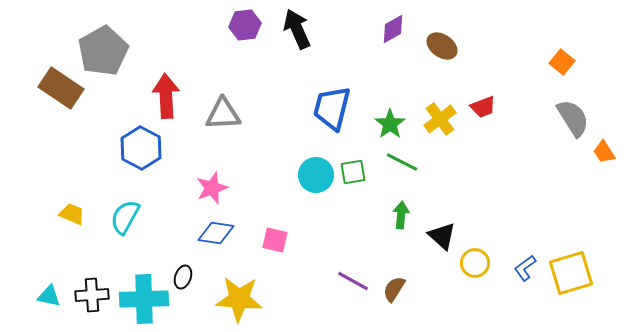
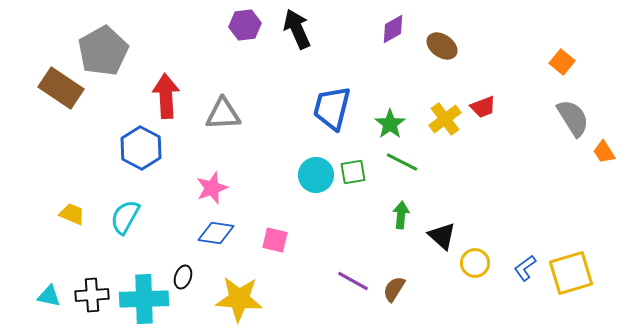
yellow cross: moved 5 px right
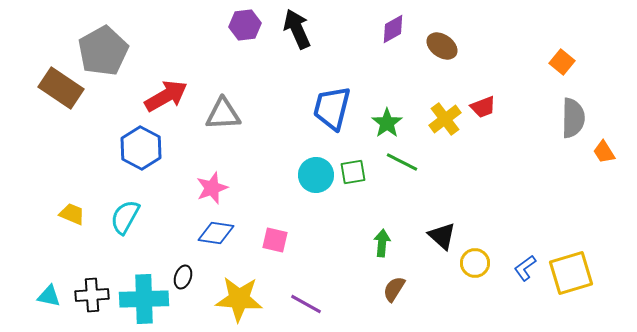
red arrow: rotated 63 degrees clockwise
gray semicircle: rotated 33 degrees clockwise
green star: moved 3 px left, 1 px up
green arrow: moved 19 px left, 28 px down
purple line: moved 47 px left, 23 px down
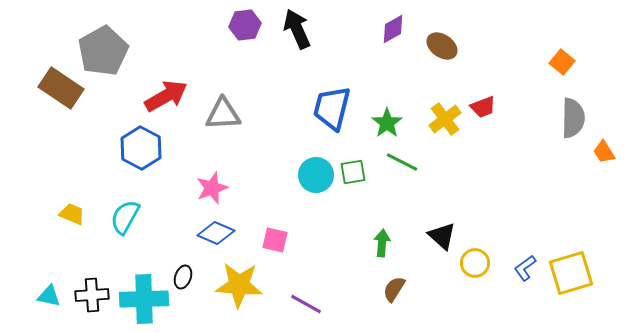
blue diamond: rotated 15 degrees clockwise
yellow star: moved 14 px up
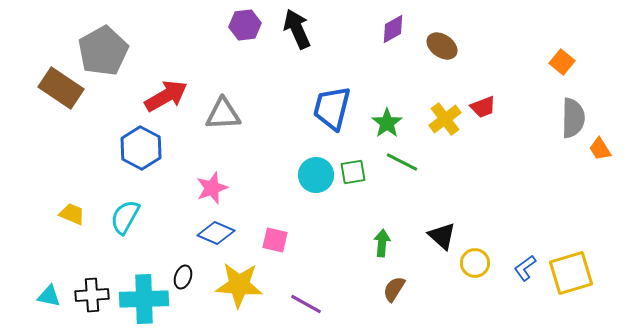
orange trapezoid: moved 4 px left, 3 px up
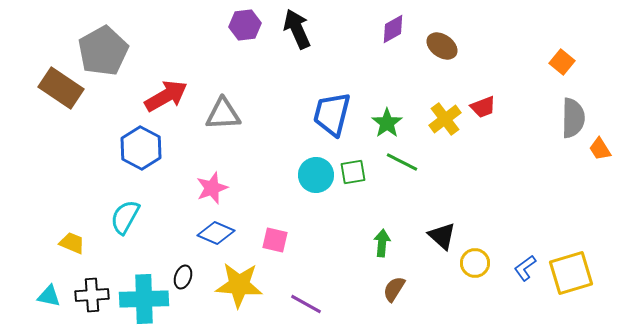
blue trapezoid: moved 6 px down
yellow trapezoid: moved 29 px down
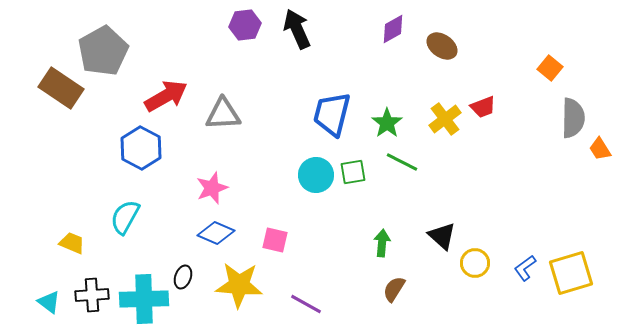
orange square: moved 12 px left, 6 px down
cyan triangle: moved 6 px down; rotated 25 degrees clockwise
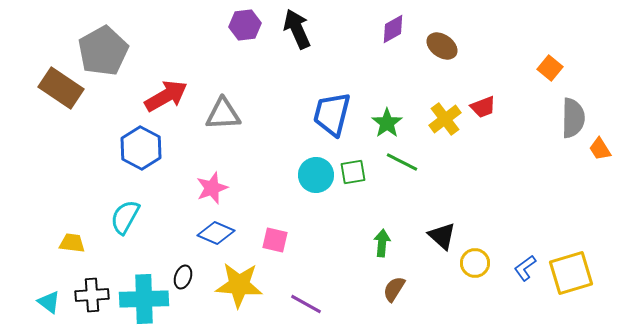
yellow trapezoid: rotated 16 degrees counterclockwise
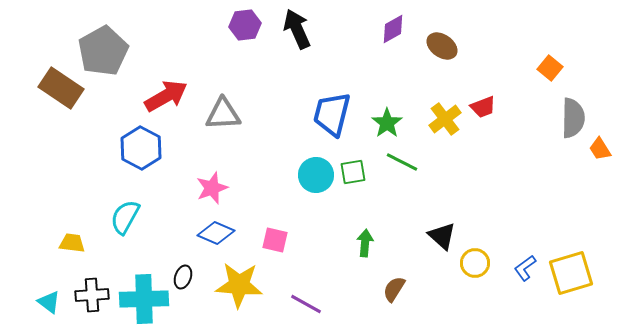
green arrow: moved 17 px left
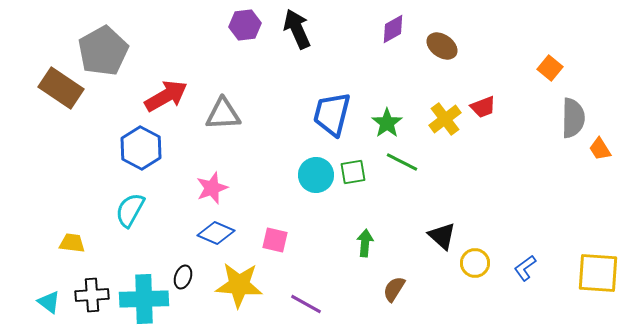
cyan semicircle: moved 5 px right, 7 px up
yellow square: moved 27 px right; rotated 21 degrees clockwise
